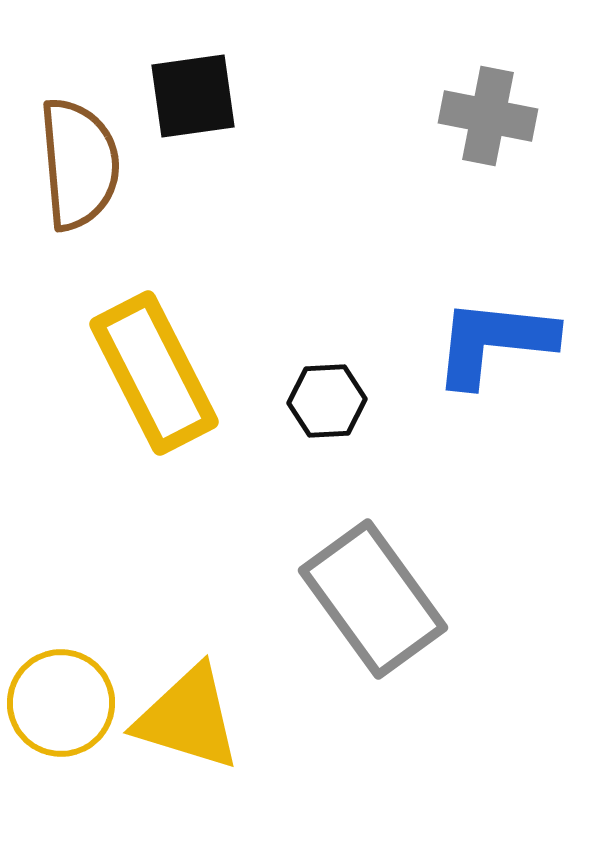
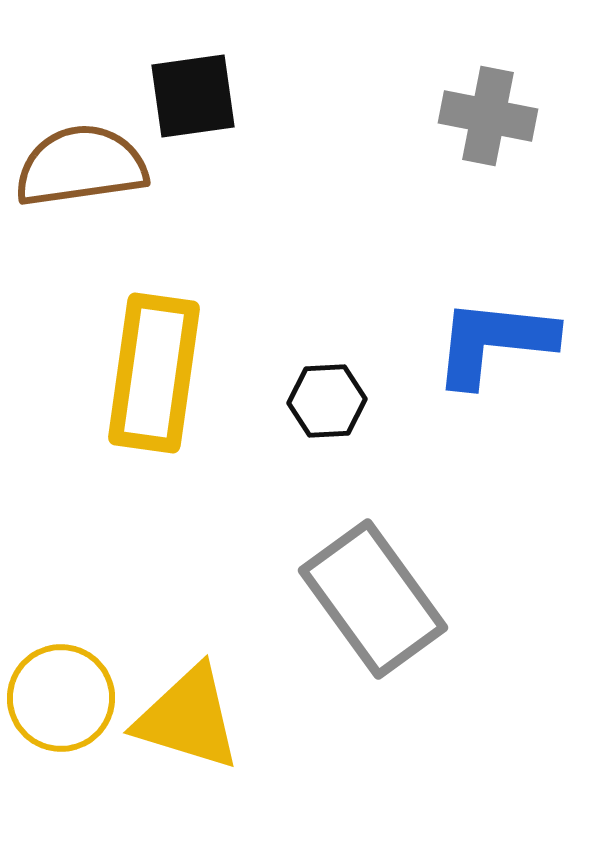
brown semicircle: moved 2 px right, 2 px down; rotated 93 degrees counterclockwise
yellow rectangle: rotated 35 degrees clockwise
yellow circle: moved 5 px up
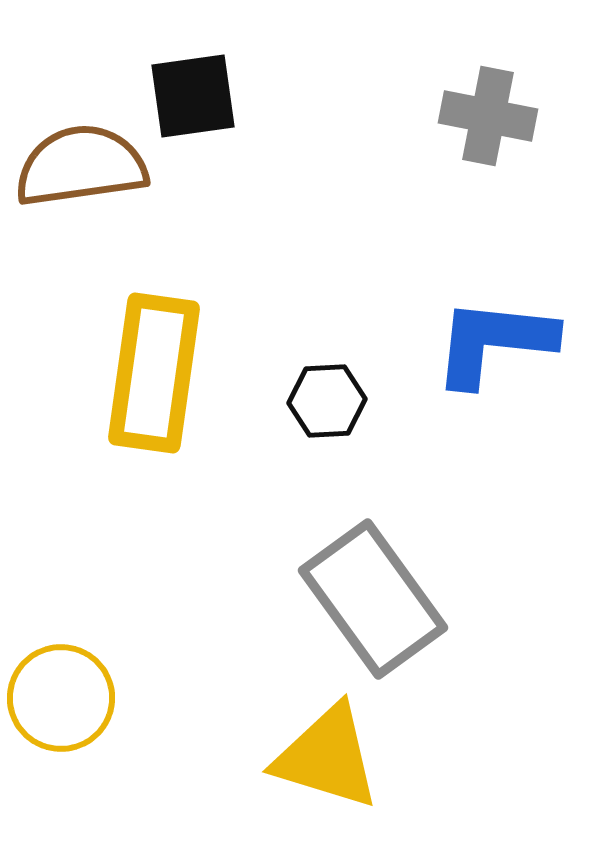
yellow triangle: moved 139 px right, 39 px down
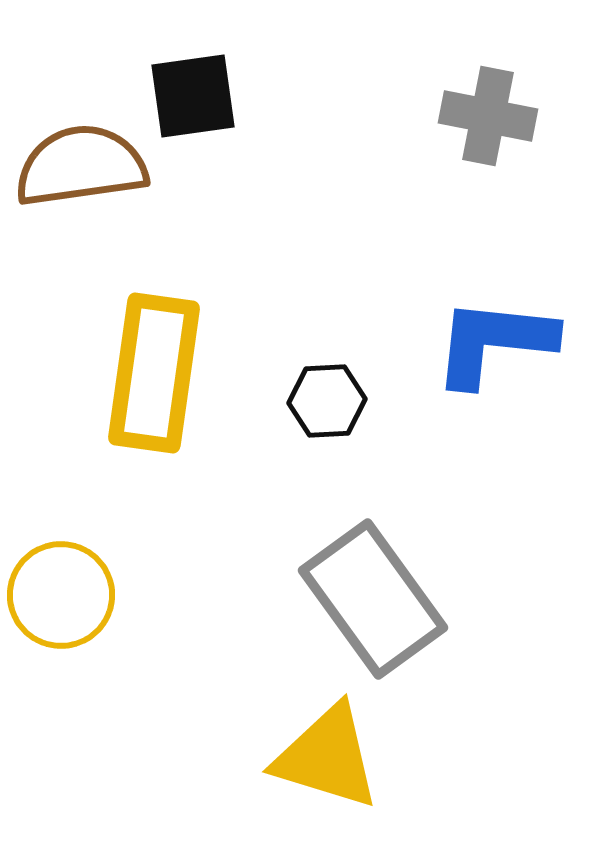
yellow circle: moved 103 px up
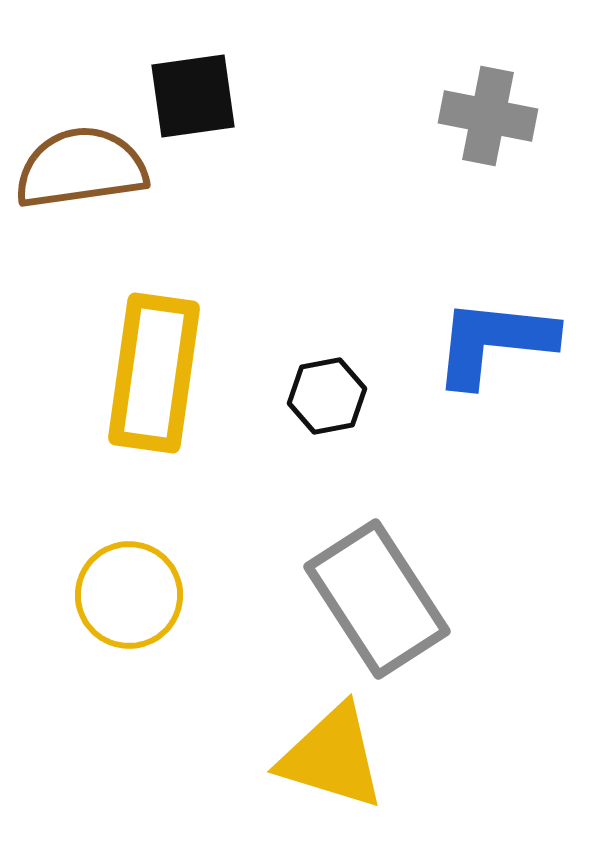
brown semicircle: moved 2 px down
black hexagon: moved 5 px up; rotated 8 degrees counterclockwise
yellow circle: moved 68 px right
gray rectangle: moved 4 px right; rotated 3 degrees clockwise
yellow triangle: moved 5 px right
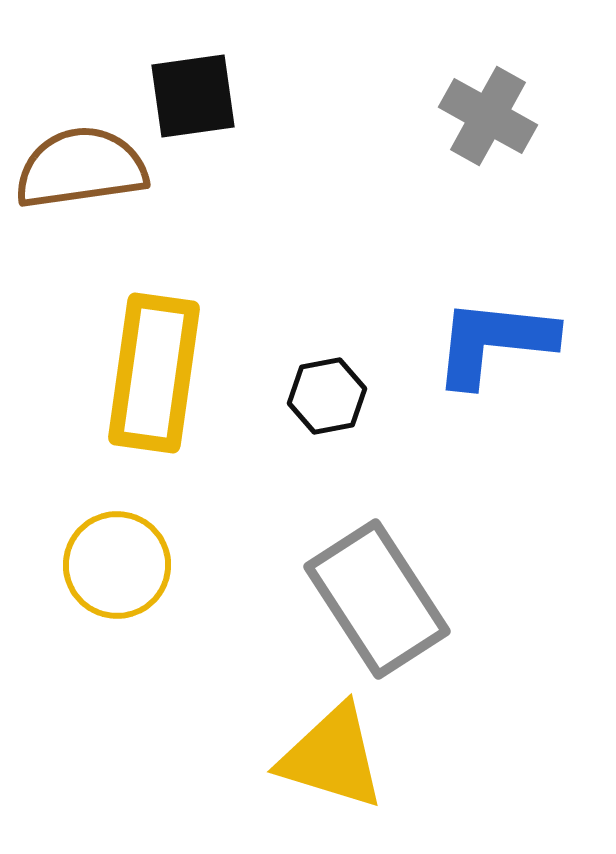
gray cross: rotated 18 degrees clockwise
yellow circle: moved 12 px left, 30 px up
